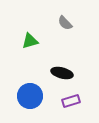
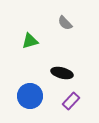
purple rectangle: rotated 30 degrees counterclockwise
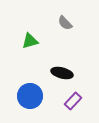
purple rectangle: moved 2 px right
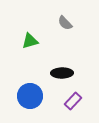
black ellipse: rotated 15 degrees counterclockwise
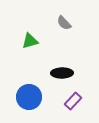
gray semicircle: moved 1 px left
blue circle: moved 1 px left, 1 px down
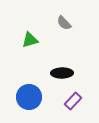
green triangle: moved 1 px up
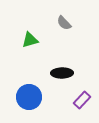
purple rectangle: moved 9 px right, 1 px up
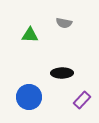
gray semicircle: rotated 35 degrees counterclockwise
green triangle: moved 5 px up; rotated 18 degrees clockwise
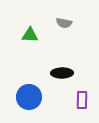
purple rectangle: rotated 42 degrees counterclockwise
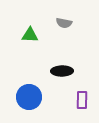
black ellipse: moved 2 px up
